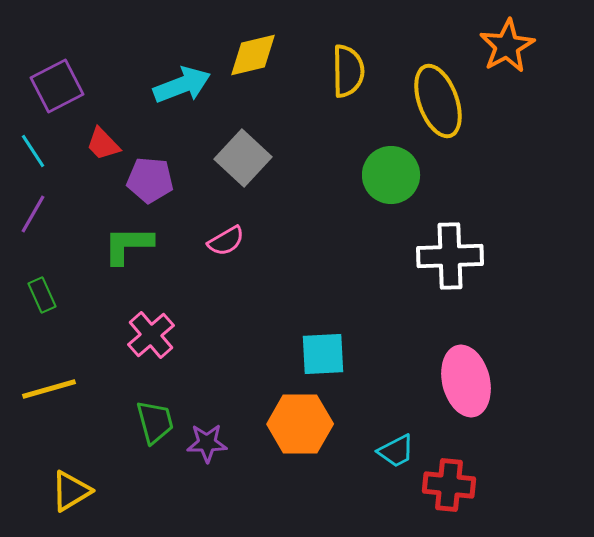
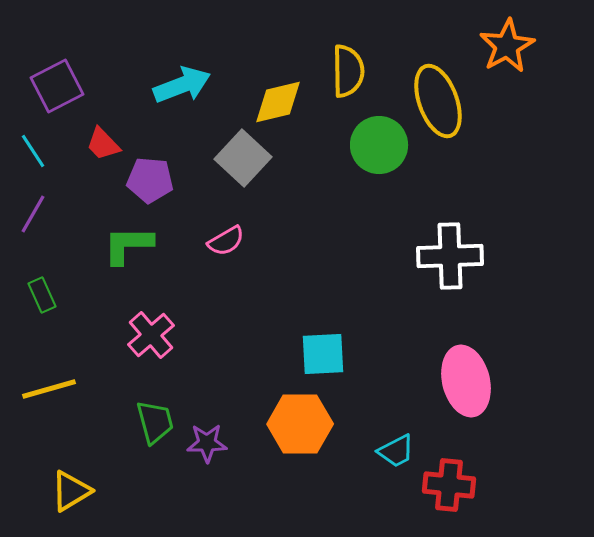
yellow diamond: moved 25 px right, 47 px down
green circle: moved 12 px left, 30 px up
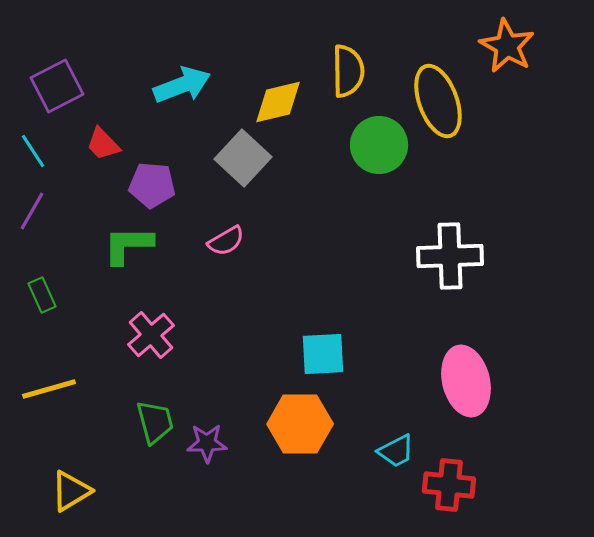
orange star: rotated 14 degrees counterclockwise
purple pentagon: moved 2 px right, 5 px down
purple line: moved 1 px left, 3 px up
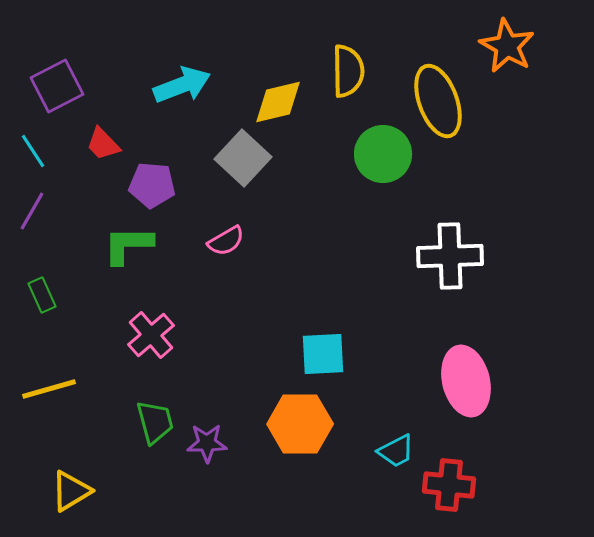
green circle: moved 4 px right, 9 px down
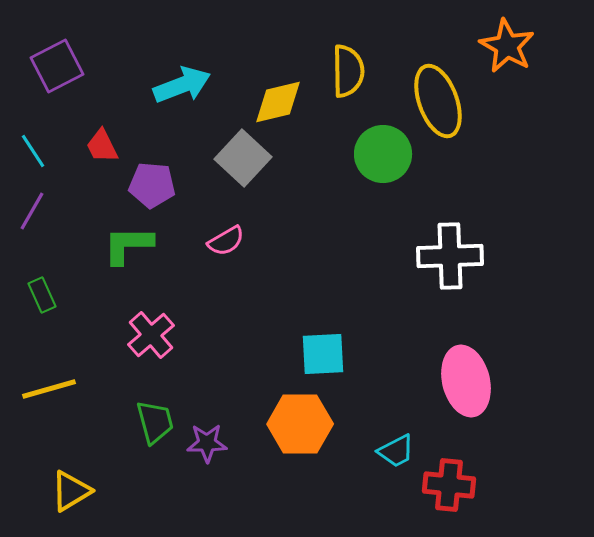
purple square: moved 20 px up
red trapezoid: moved 1 px left, 2 px down; rotated 18 degrees clockwise
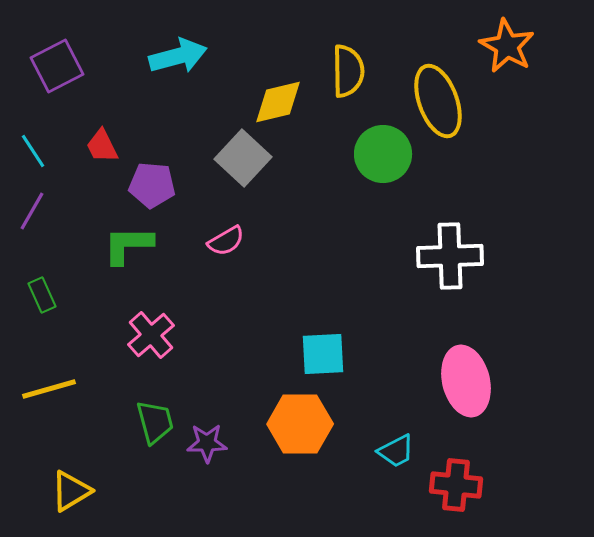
cyan arrow: moved 4 px left, 29 px up; rotated 6 degrees clockwise
red cross: moved 7 px right
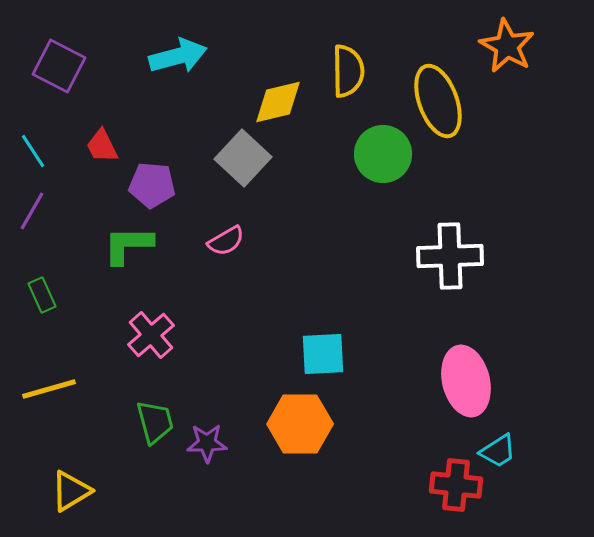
purple square: moved 2 px right; rotated 36 degrees counterclockwise
cyan trapezoid: moved 102 px right; rotated 6 degrees counterclockwise
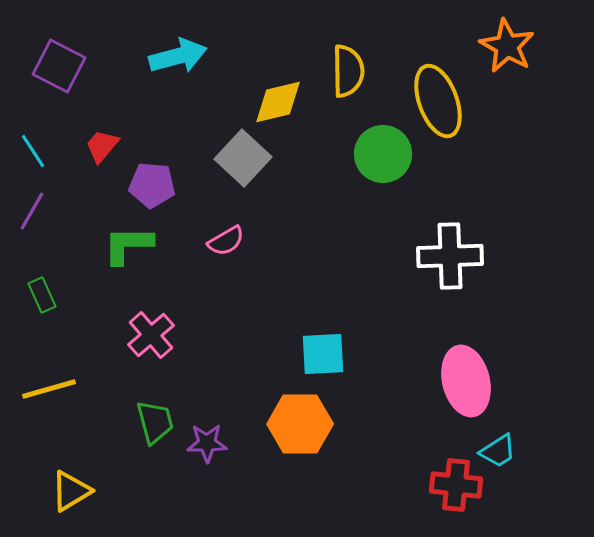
red trapezoid: rotated 66 degrees clockwise
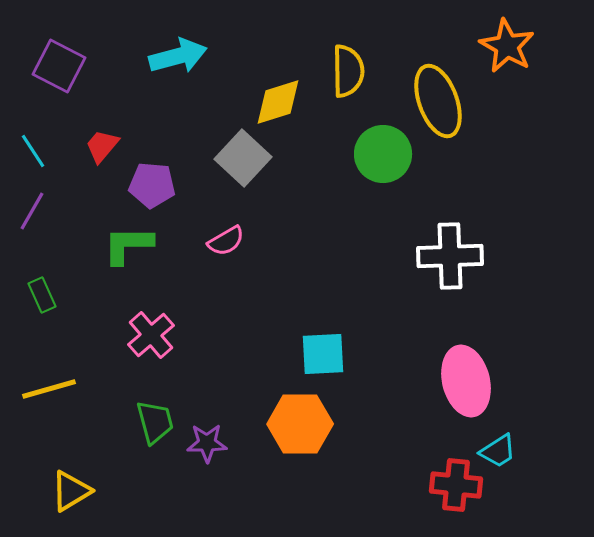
yellow diamond: rotated 4 degrees counterclockwise
